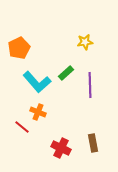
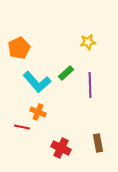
yellow star: moved 3 px right
red line: rotated 28 degrees counterclockwise
brown rectangle: moved 5 px right
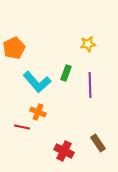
yellow star: moved 2 px down
orange pentagon: moved 5 px left
green rectangle: rotated 28 degrees counterclockwise
brown rectangle: rotated 24 degrees counterclockwise
red cross: moved 3 px right, 3 px down
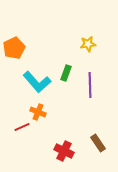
red line: rotated 35 degrees counterclockwise
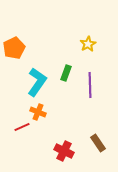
yellow star: rotated 21 degrees counterclockwise
cyan L-shape: rotated 104 degrees counterclockwise
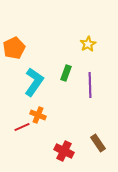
cyan L-shape: moved 3 px left
orange cross: moved 3 px down
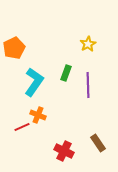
purple line: moved 2 px left
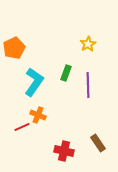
red cross: rotated 12 degrees counterclockwise
